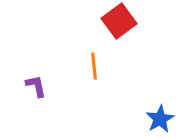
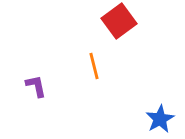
orange line: rotated 8 degrees counterclockwise
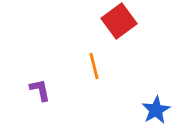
purple L-shape: moved 4 px right, 4 px down
blue star: moved 4 px left, 9 px up
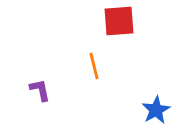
red square: rotated 32 degrees clockwise
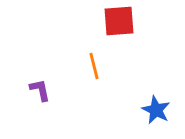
blue star: rotated 16 degrees counterclockwise
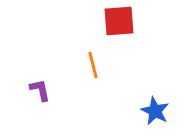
orange line: moved 1 px left, 1 px up
blue star: moved 1 px left, 1 px down
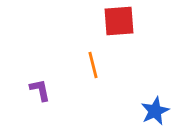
blue star: rotated 20 degrees clockwise
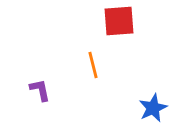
blue star: moved 2 px left, 3 px up
